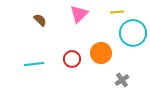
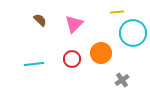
pink triangle: moved 5 px left, 10 px down
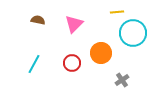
brown semicircle: moved 2 px left; rotated 32 degrees counterclockwise
red circle: moved 4 px down
cyan line: rotated 54 degrees counterclockwise
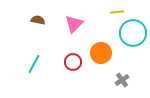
red circle: moved 1 px right, 1 px up
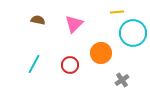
red circle: moved 3 px left, 3 px down
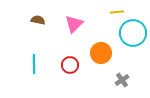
cyan line: rotated 30 degrees counterclockwise
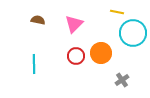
yellow line: rotated 16 degrees clockwise
red circle: moved 6 px right, 9 px up
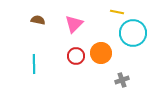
gray cross: rotated 16 degrees clockwise
